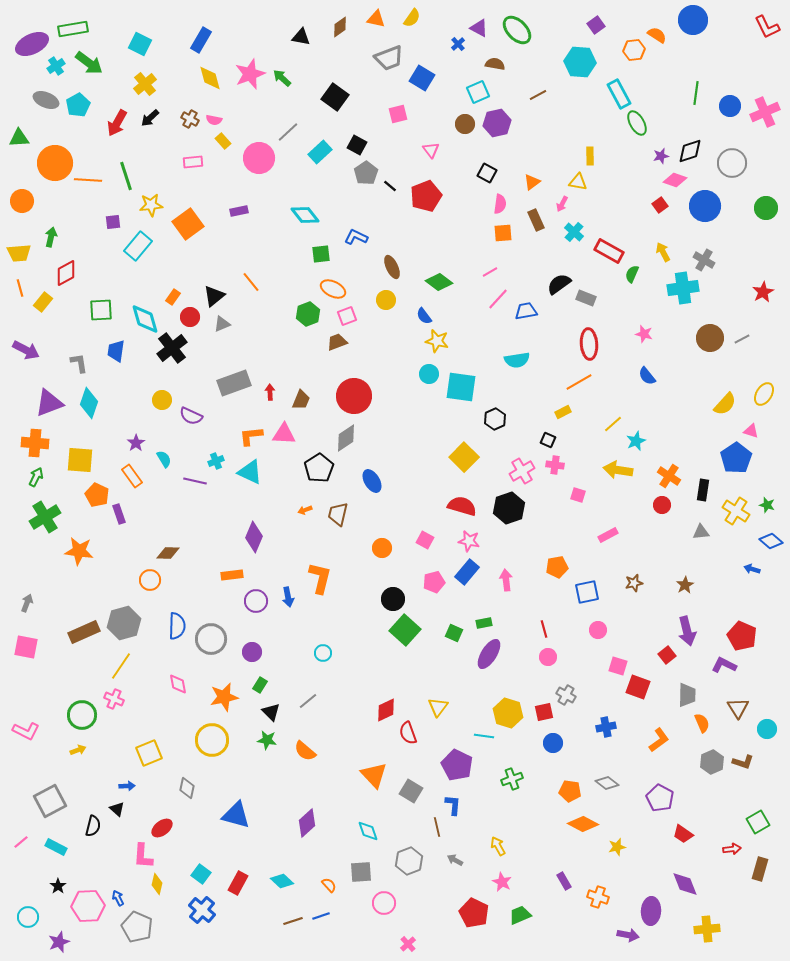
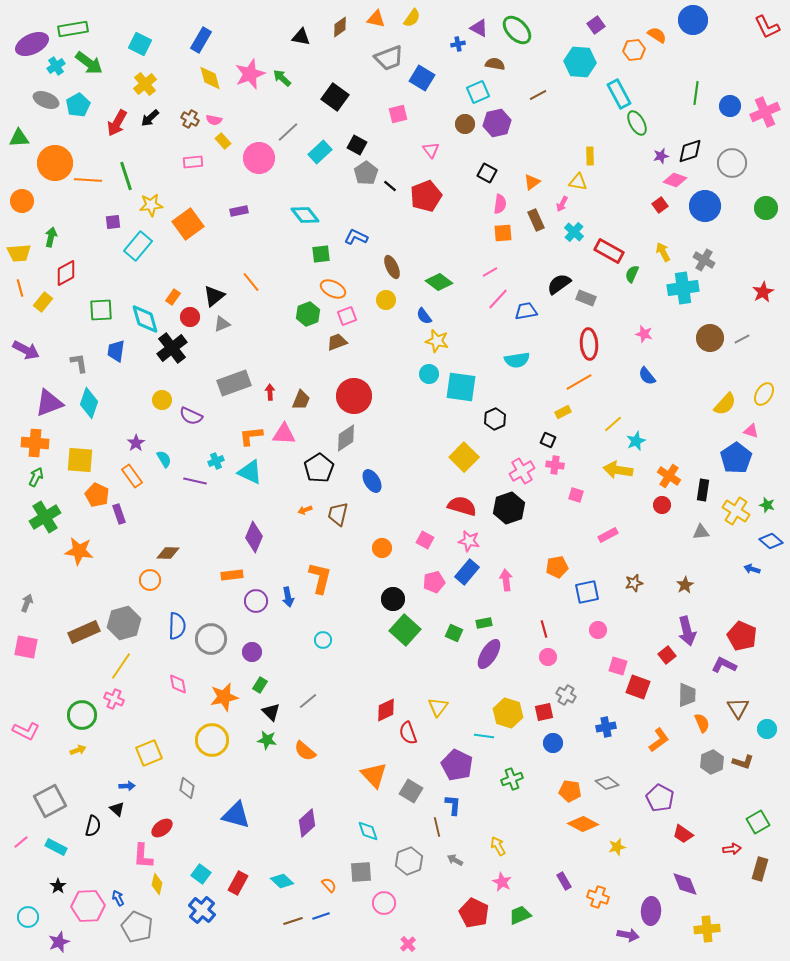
blue cross at (458, 44): rotated 32 degrees clockwise
pink square at (578, 495): moved 2 px left
cyan circle at (323, 653): moved 13 px up
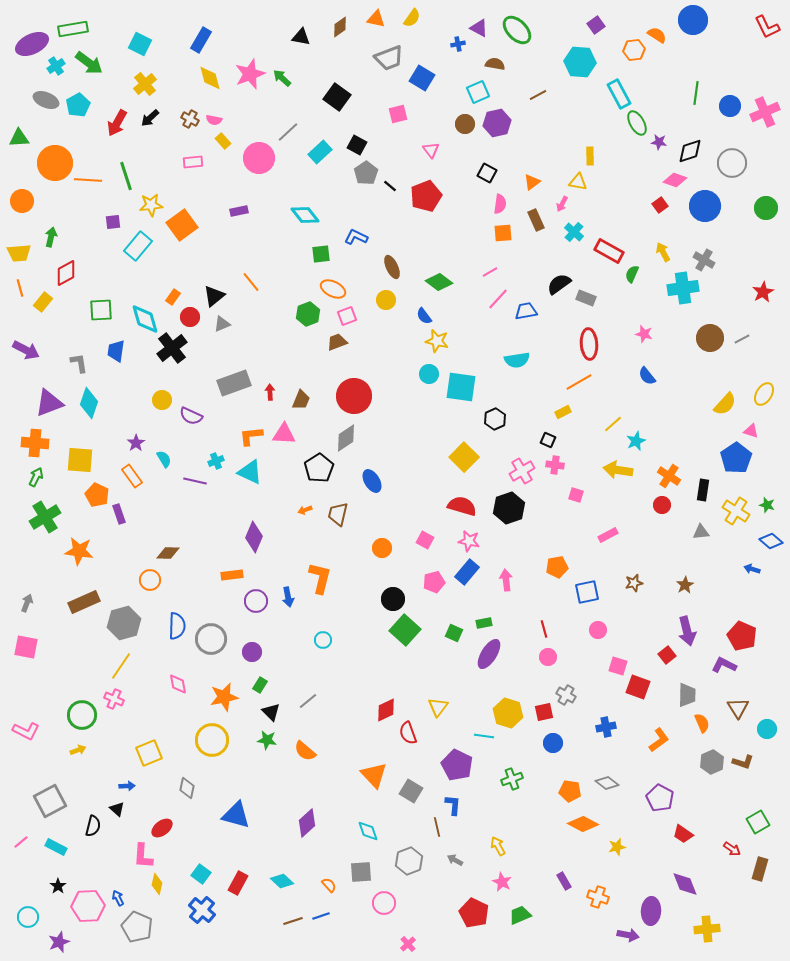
black square at (335, 97): moved 2 px right
purple star at (661, 156): moved 2 px left, 14 px up; rotated 21 degrees clockwise
orange square at (188, 224): moved 6 px left, 1 px down
brown rectangle at (84, 632): moved 30 px up
red arrow at (732, 849): rotated 42 degrees clockwise
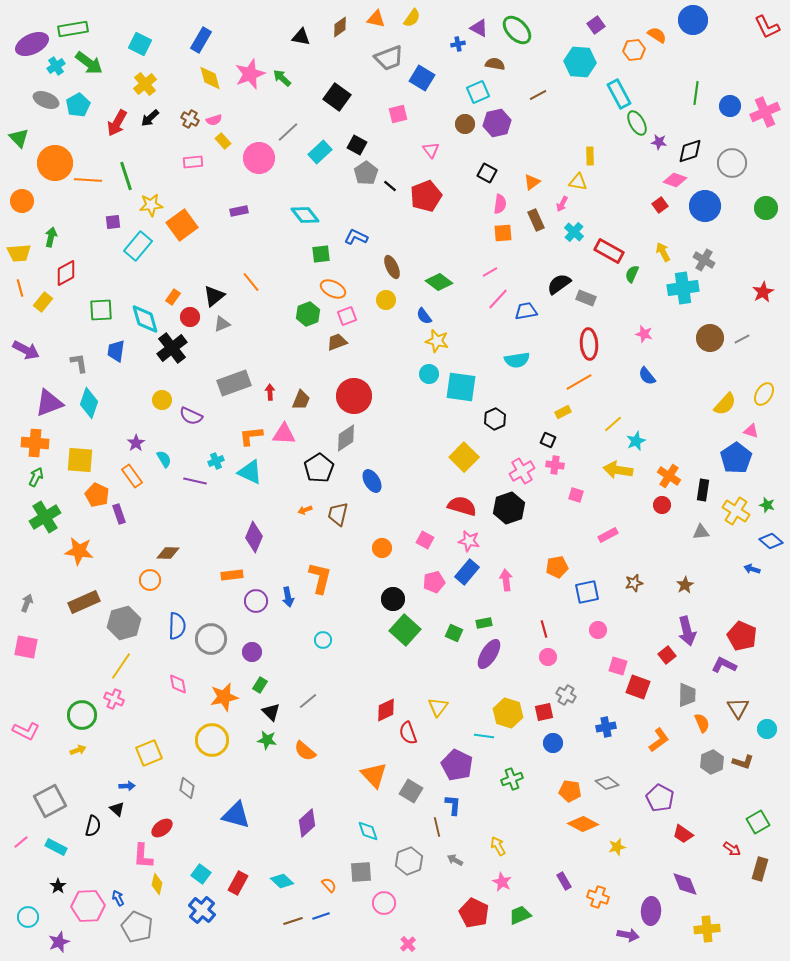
pink semicircle at (214, 120): rotated 28 degrees counterclockwise
green triangle at (19, 138): rotated 50 degrees clockwise
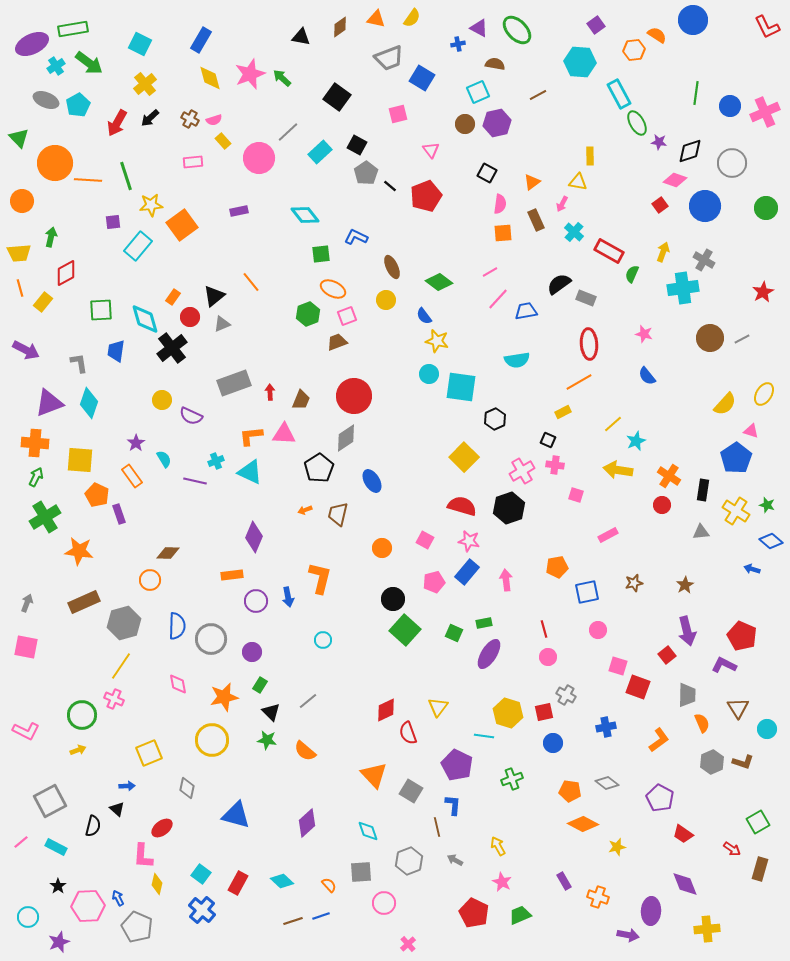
yellow arrow at (663, 252): rotated 48 degrees clockwise
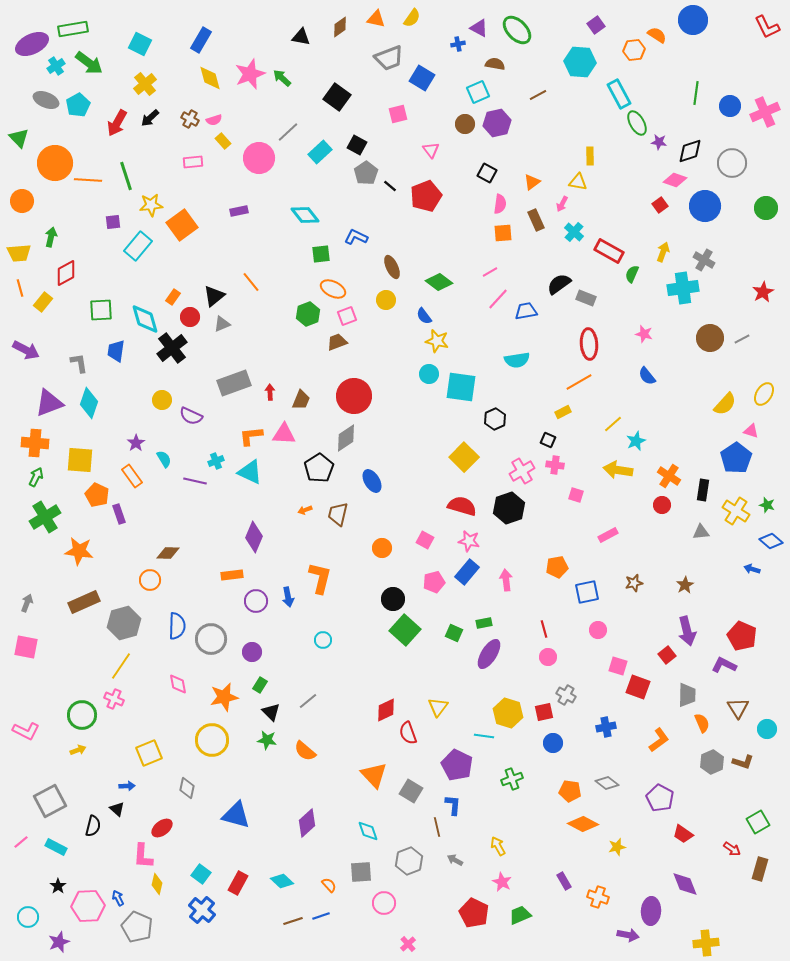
yellow cross at (707, 929): moved 1 px left, 14 px down
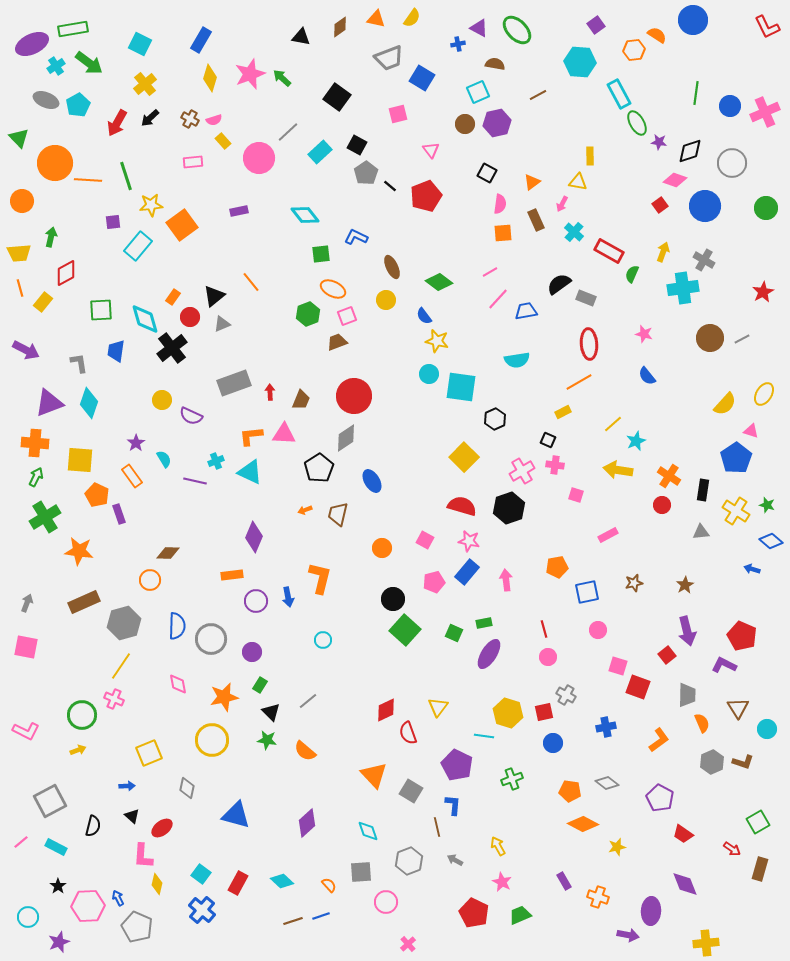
yellow diamond at (210, 78): rotated 32 degrees clockwise
black triangle at (117, 809): moved 15 px right, 7 px down
pink circle at (384, 903): moved 2 px right, 1 px up
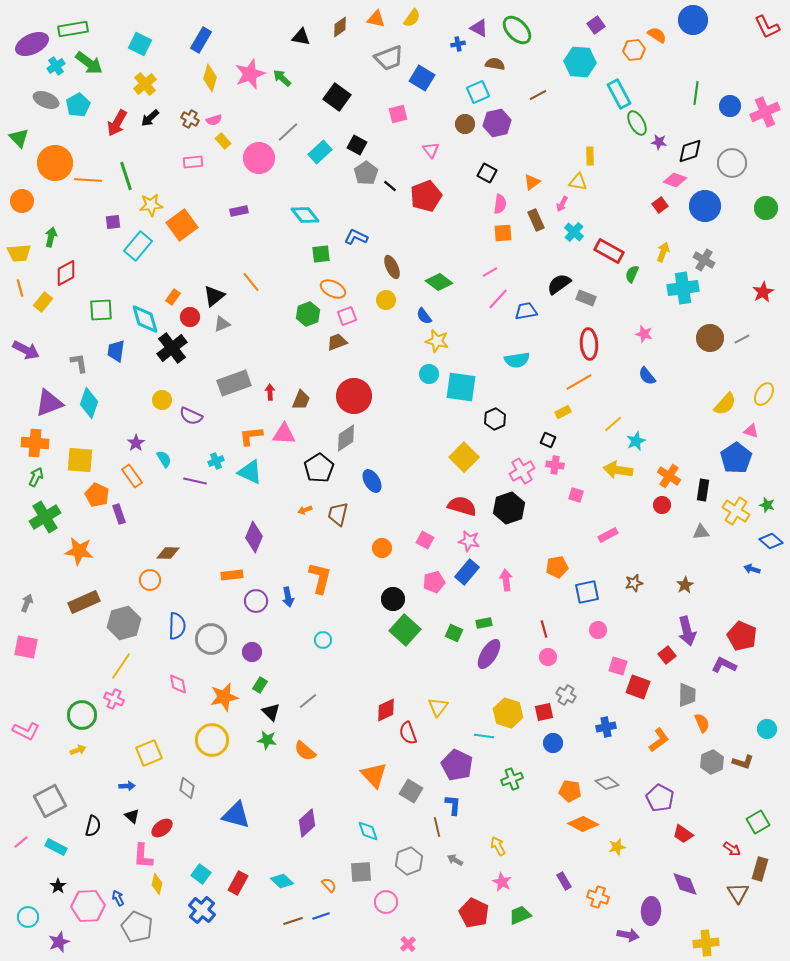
brown triangle at (738, 708): moved 185 px down
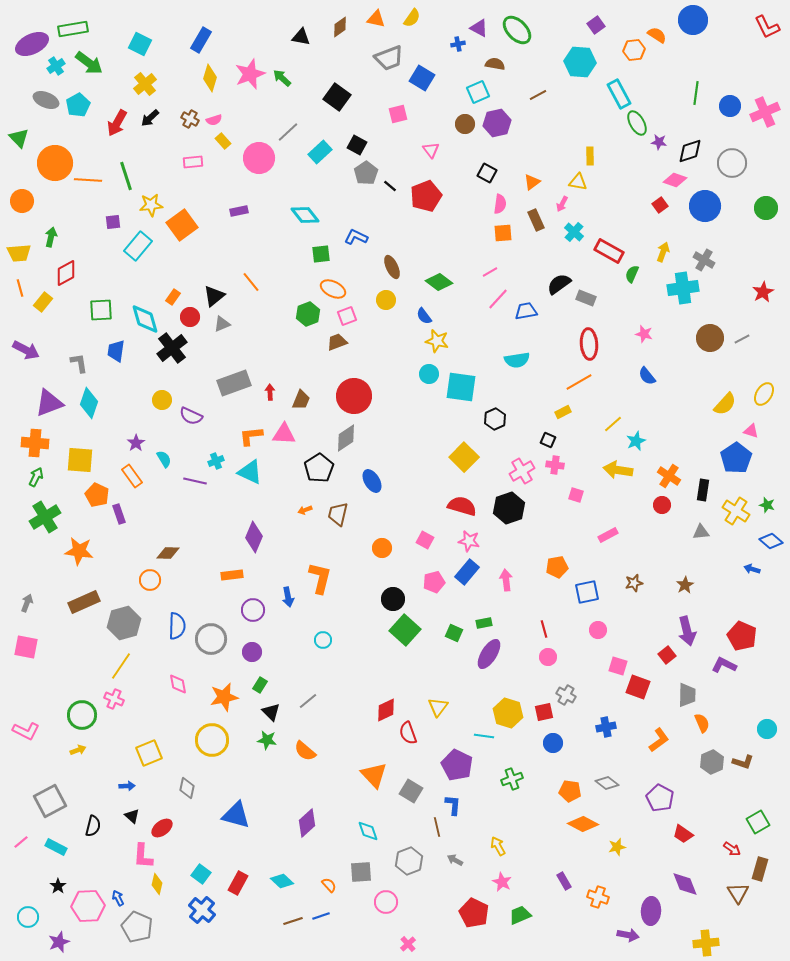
purple circle at (256, 601): moved 3 px left, 9 px down
